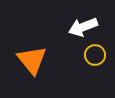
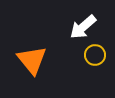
white arrow: rotated 20 degrees counterclockwise
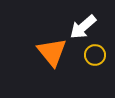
orange triangle: moved 20 px right, 8 px up
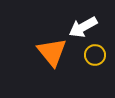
white arrow: rotated 12 degrees clockwise
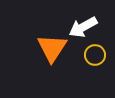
orange triangle: moved 4 px up; rotated 12 degrees clockwise
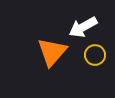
orange triangle: moved 4 px down; rotated 8 degrees clockwise
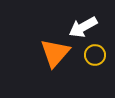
orange triangle: moved 3 px right, 1 px down
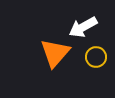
yellow circle: moved 1 px right, 2 px down
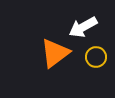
orange triangle: rotated 12 degrees clockwise
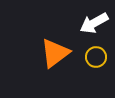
white arrow: moved 11 px right, 4 px up
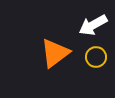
white arrow: moved 1 px left, 2 px down
